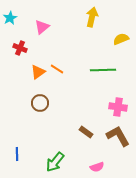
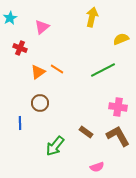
green line: rotated 25 degrees counterclockwise
blue line: moved 3 px right, 31 px up
green arrow: moved 16 px up
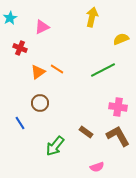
pink triangle: rotated 14 degrees clockwise
blue line: rotated 32 degrees counterclockwise
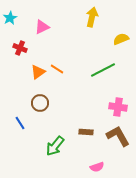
brown rectangle: rotated 32 degrees counterclockwise
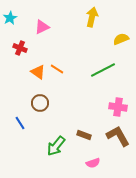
orange triangle: rotated 49 degrees counterclockwise
brown rectangle: moved 2 px left, 3 px down; rotated 16 degrees clockwise
green arrow: moved 1 px right
pink semicircle: moved 4 px left, 4 px up
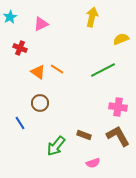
cyan star: moved 1 px up
pink triangle: moved 1 px left, 3 px up
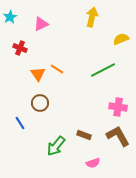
orange triangle: moved 2 px down; rotated 21 degrees clockwise
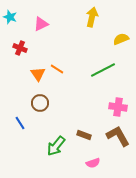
cyan star: rotated 24 degrees counterclockwise
